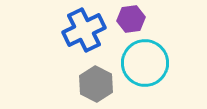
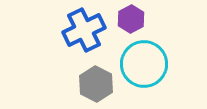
purple hexagon: rotated 20 degrees counterclockwise
cyan circle: moved 1 px left, 1 px down
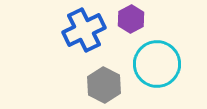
cyan circle: moved 13 px right
gray hexagon: moved 8 px right, 1 px down
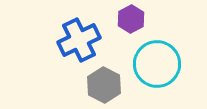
blue cross: moved 5 px left, 10 px down
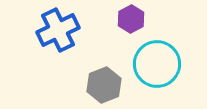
blue cross: moved 21 px left, 10 px up
gray hexagon: rotated 12 degrees clockwise
